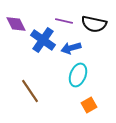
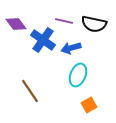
purple diamond: rotated 10 degrees counterclockwise
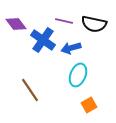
brown line: moved 1 px up
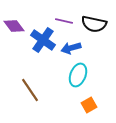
purple diamond: moved 2 px left, 2 px down
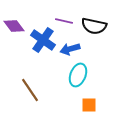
black semicircle: moved 2 px down
blue arrow: moved 1 px left, 1 px down
orange square: rotated 28 degrees clockwise
